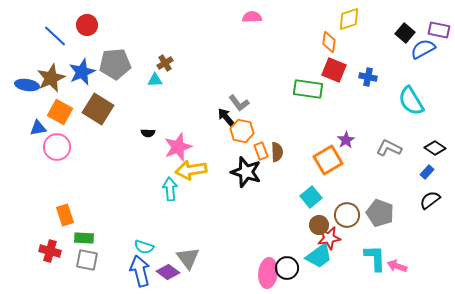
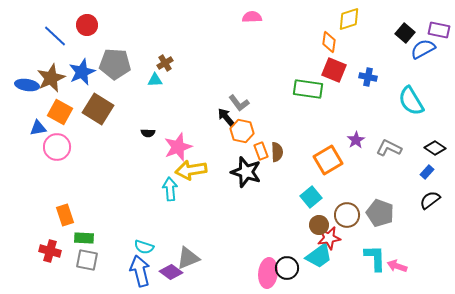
gray pentagon at (115, 64): rotated 8 degrees clockwise
purple star at (346, 140): moved 10 px right
gray triangle at (188, 258): rotated 45 degrees clockwise
purple diamond at (168, 272): moved 3 px right
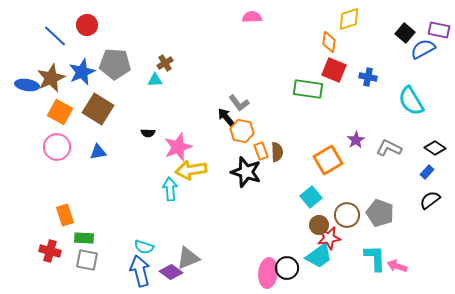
blue triangle at (38, 128): moved 60 px right, 24 px down
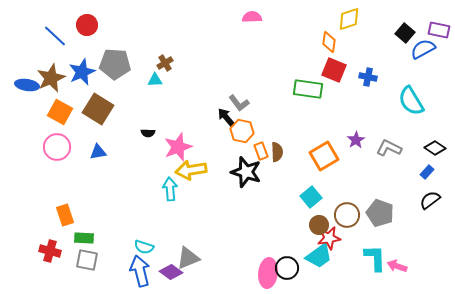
orange square at (328, 160): moved 4 px left, 4 px up
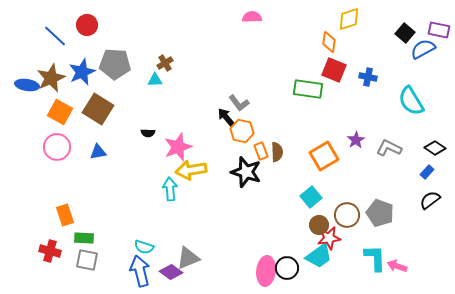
pink ellipse at (268, 273): moved 2 px left, 2 px up
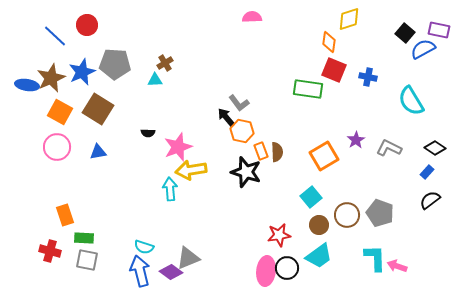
red star at (329, 238): moved 50 px left, 3 px up
